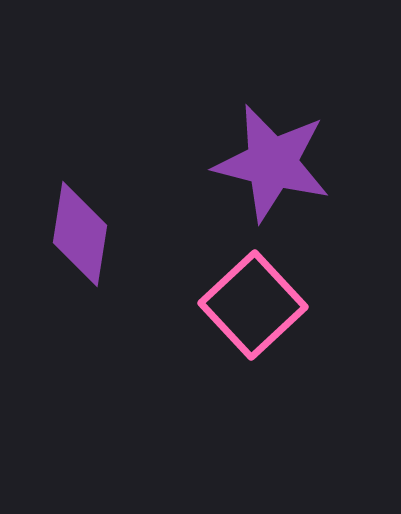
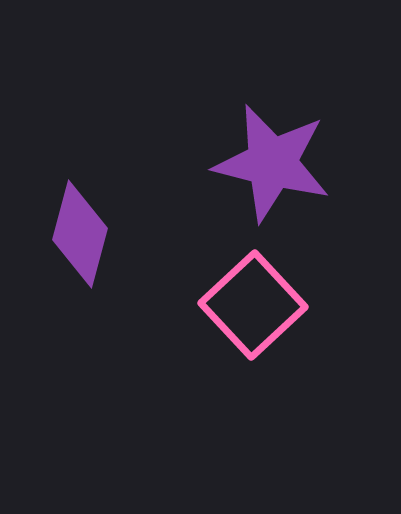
purple diamond: rotated 6 degrees clockwise
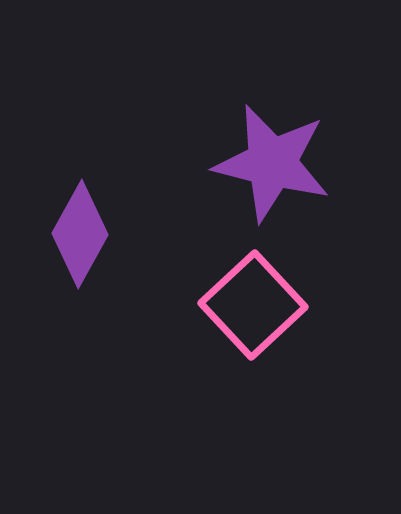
purple diamond: rotated 14 degrees clockwise
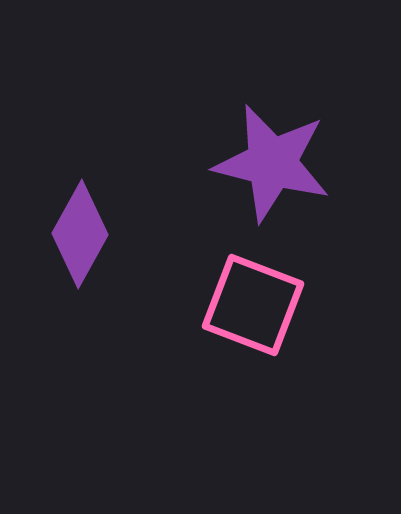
pink square: rotated 26 degrees counterclockwise
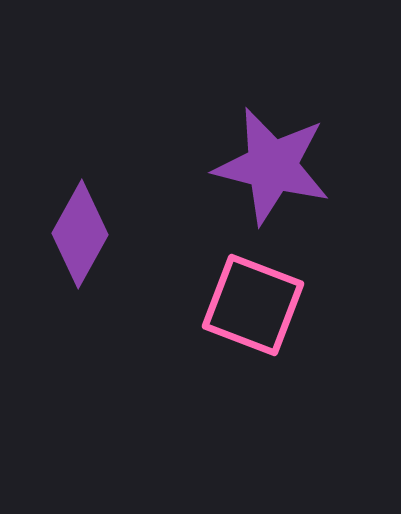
purple star: moved 3 px down
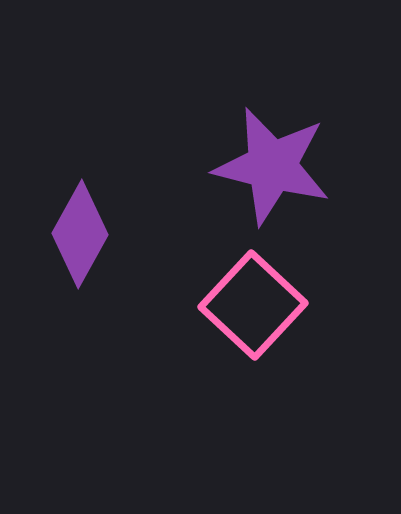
pink square: rotated 22 degrees clockwise
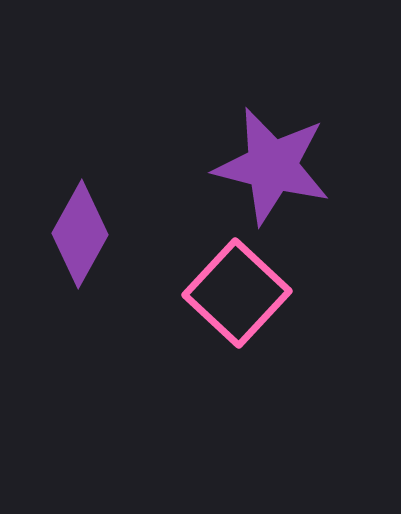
pink square: moved 16 px left, 12 px up
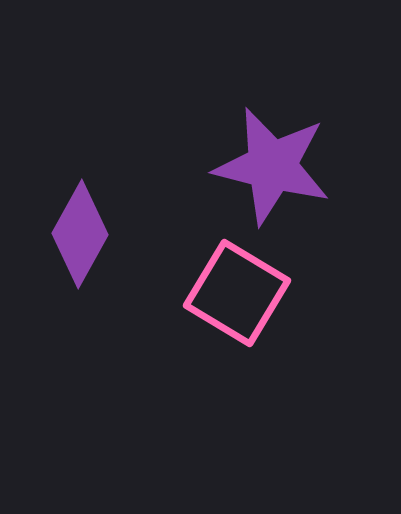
pink square: rotated 12 degrees counterclockwise
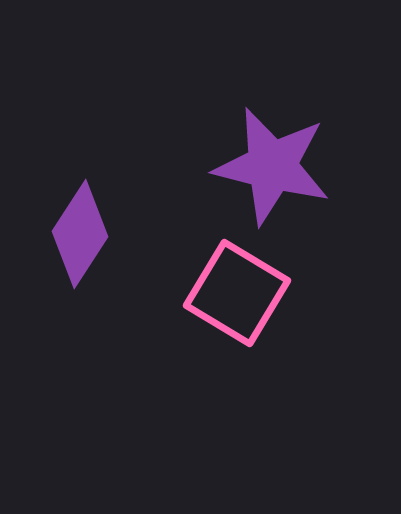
purple diamond: rotated 4 degrees clockwise
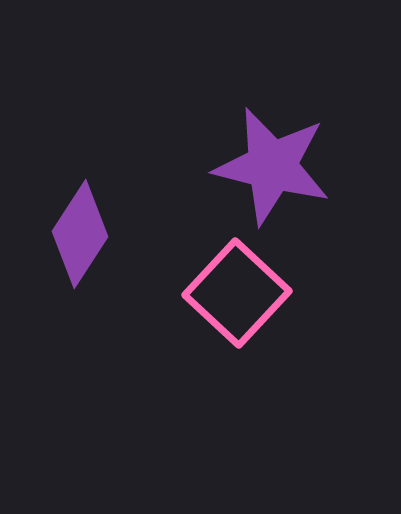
pink square: rotated 12 degrees clockwise
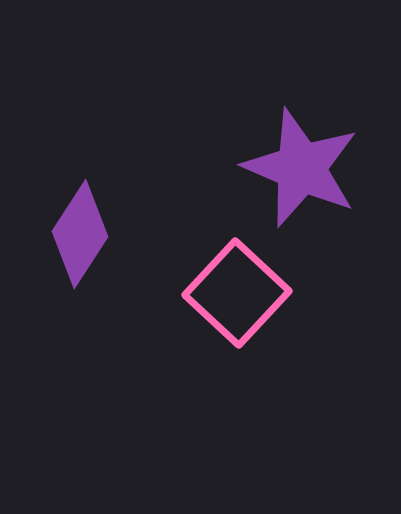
purple star: moved 29 px right, 2 px down; rotated 9 degrees clockwise
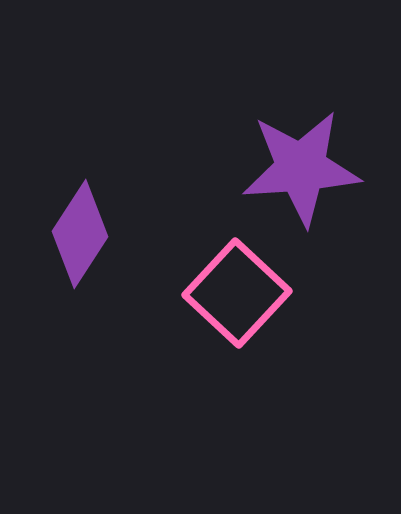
purple star: rotated 27 degrees counterclockwise
